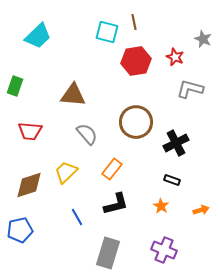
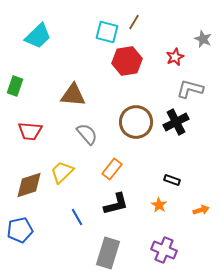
brown line: rotated 42 degrees clockwise
red star: rotated 24 degrees clockwise
red hexagon: moved 9 px left
black cross: moved 21 px up
yellow trapezoid: moved 4 px left
orange star: moved 2 px left, 1 px up
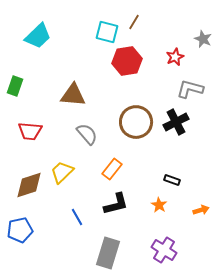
purple cross: rotated 10 degrees clockwise
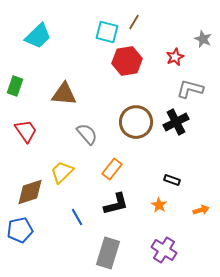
brown triangle: moved 9 px left, 1 px up
red trapezoid: moved 4 px left; rotated 130 degrees counterclockwise
brown diamond: moved 1 px right, 7 px down
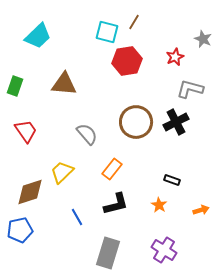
brown triangle: moved 10 px up
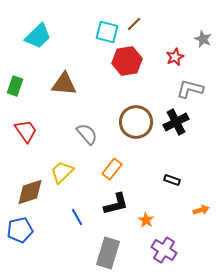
brown line: moved 2 px down; rotated 14 degrees clockwise
orange star: moved 13 px left, 15 px down
